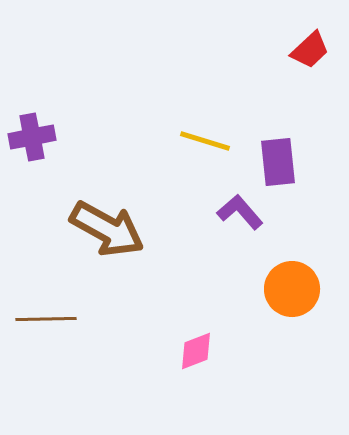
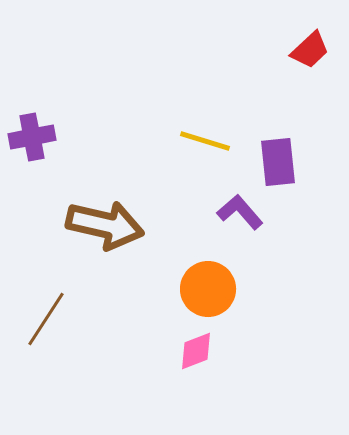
brown arrow: moved 2 px left, 4 px up; rotated 16 degrees counterclockwise
orange circle: moved 84 px left
brown line: rotated 56 degrees counterclockwise
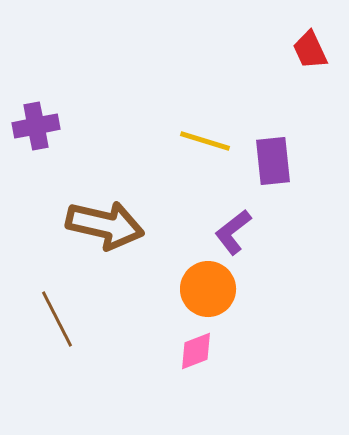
red trapezoid: rotated 108 degrees clockwise
purple cross: moved 4 px right, 11 px up
purple rectangle: moved 5 px left, 1 px up
purple L-shape: moved 7 px left, 20 px down; rotated 87 degrees counterclockwise
brown line: moved 11 px right; rotated 60 degrees counterclockwise
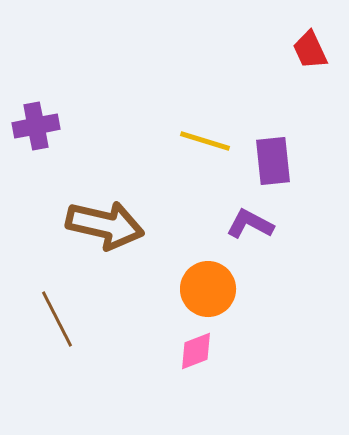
purple L-shape: moved 17 px right, 8 px up; rotated 66 degrees clockwise
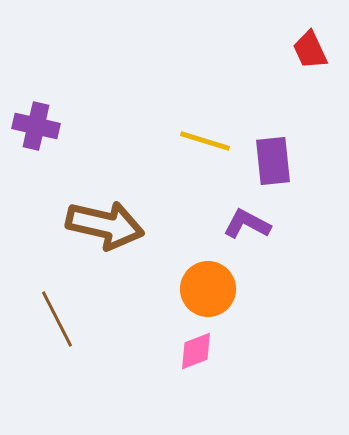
purple cross: rotated 24 degrees clockwise
purple L-shape: moved 3 px left
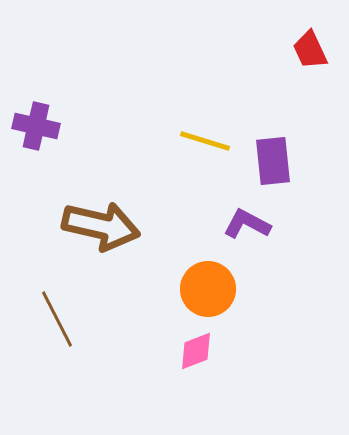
brown arrow: moved 4 px left, 1 px down
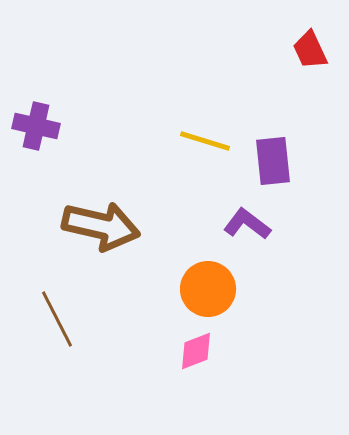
purple L-shape: rotated 9 degrees clockwise
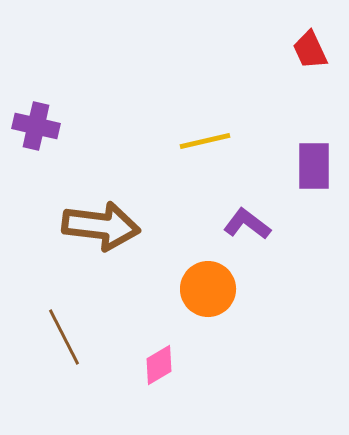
yellow line: rotated 30 degrees counterclockwise
purple rectangle: moved 41 px right, 5 px down; rotated 6 degrees clockwise
brown arrow: rotated 6 degrees counterclockwise
brown line: moved 7 px right, 18 px down
pink diamond: moved 37 px left, 14 px down; rotated 9 degrees counterclockwise
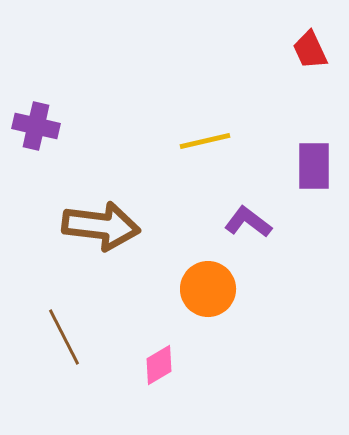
purple L-shape: moved 1 px right, 2 px up
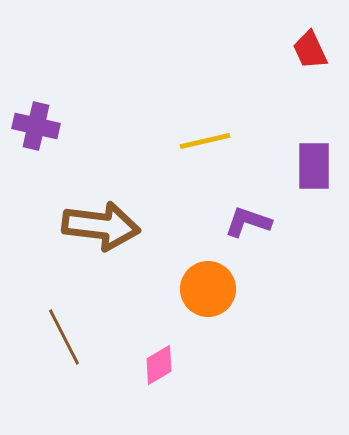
purple L-shape: rotated 18 degrees counterclockwise
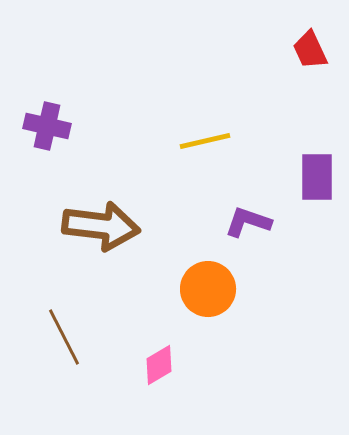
purple cross: moved 11 px right
purple rectangle: moved 3 px right, 11 px down
